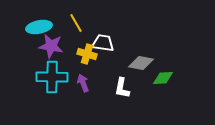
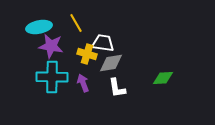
gray diamond: moved 30 px left; rotated 20 degrees counterclockwise
white L-shape: moved 5 px left; rotated 20 degrees counterclockwise
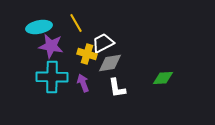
white trapezoid: rotated 35 degrees counterclockwise
gray diamond: moved 1 px left
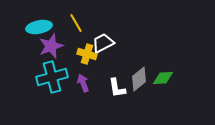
purple star: rotated 30 degrees counterclockwise
gray diamond: moved 29 px right, 16 px down; rotated 30 degrees counterclockwise
cyan cross: rotated 16 degrees counterclockwise
